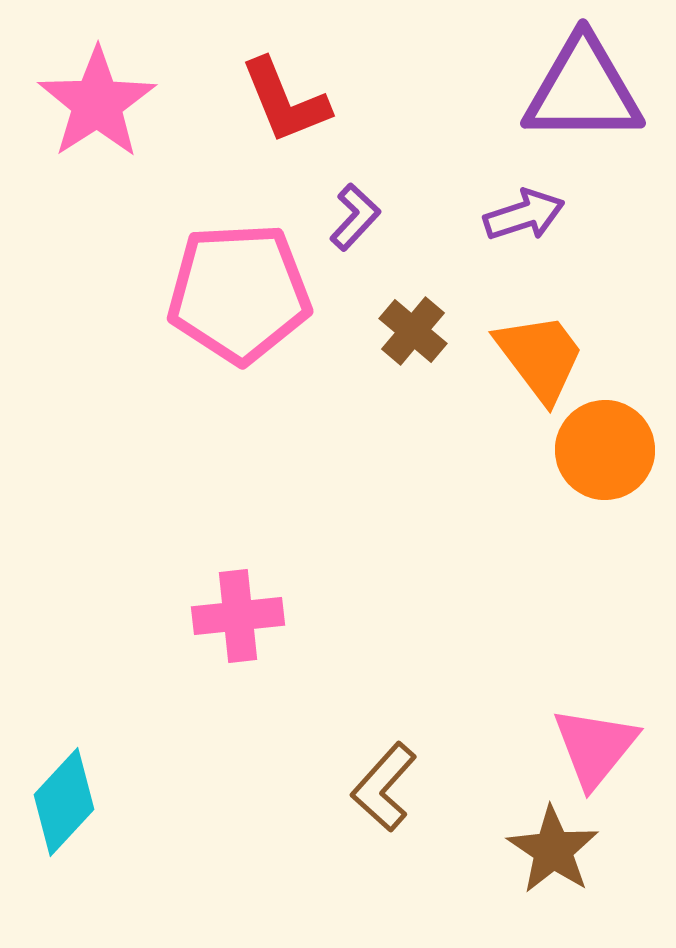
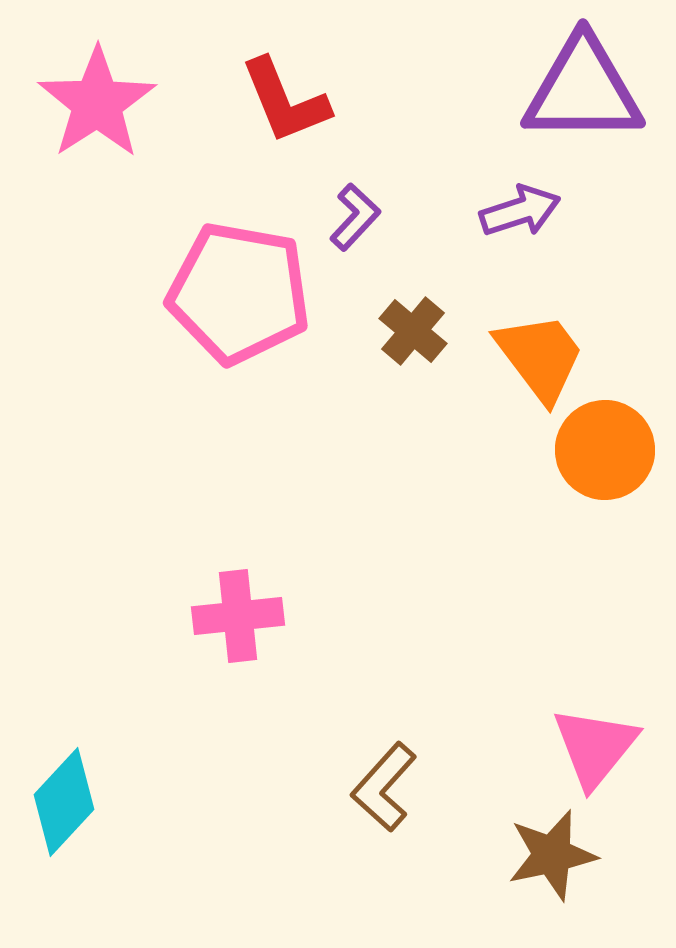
purple arrow: moved 4 px left, 4 px up
pink pentagon: rotated 13 degrees clockwise
brown star: moved 1 px left, 5 px down; rotated 26 degrees clockwise
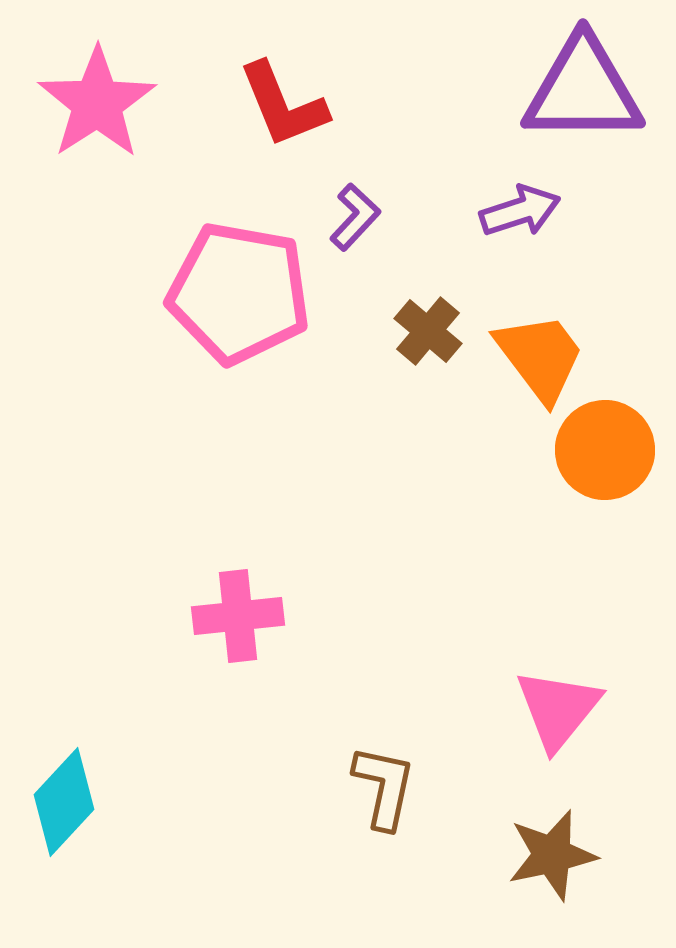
red L-shape: moved 2 px left, 4 px down
brown cross: moved 15 px right
pink triangle: moved 37 px left, 38 px up
brown L-shape: rotated 150 degrees clockwise
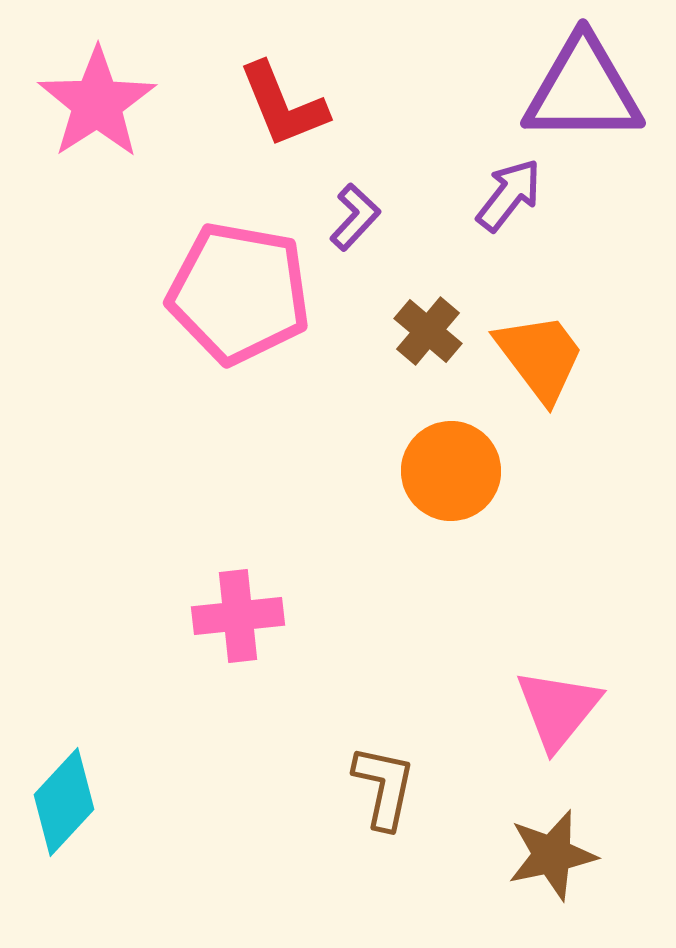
purple arrow: moved 11 px left, 16 px up; rotated 34 degrees counterclockwise
orange circle: moved 154 px left, 21 px down
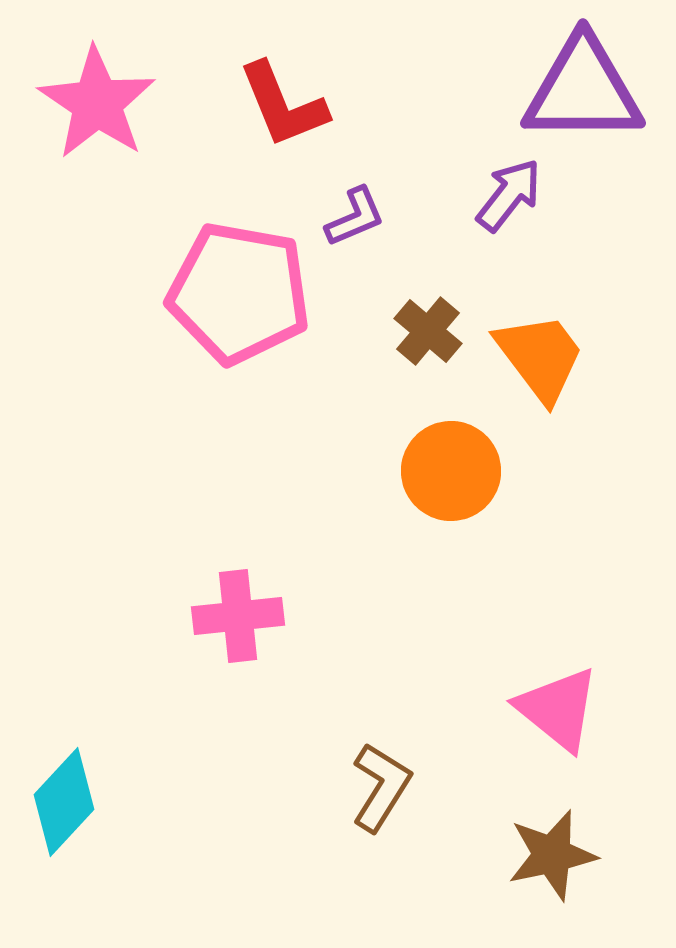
pink star: rotated 5 degrees counterclockwise
purple L-shape: rotated 24 degrees clockwise
pink triangle: rotated 30 degrees counterclockwise
brown L-shape: moved 3 px left; rotated 20 degrees clockwise
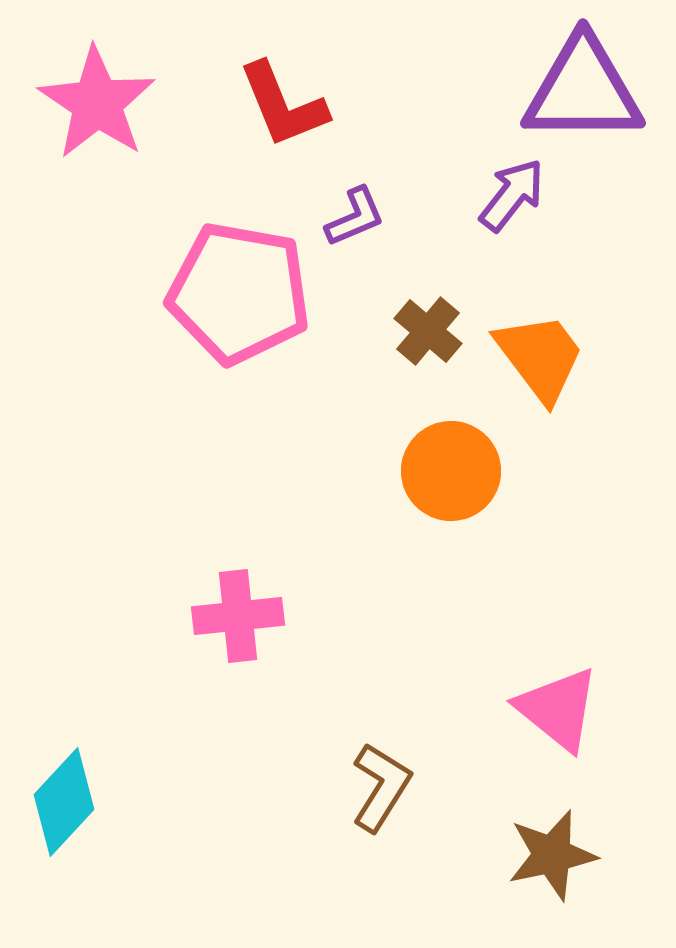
purple arrow: moved 3 px right
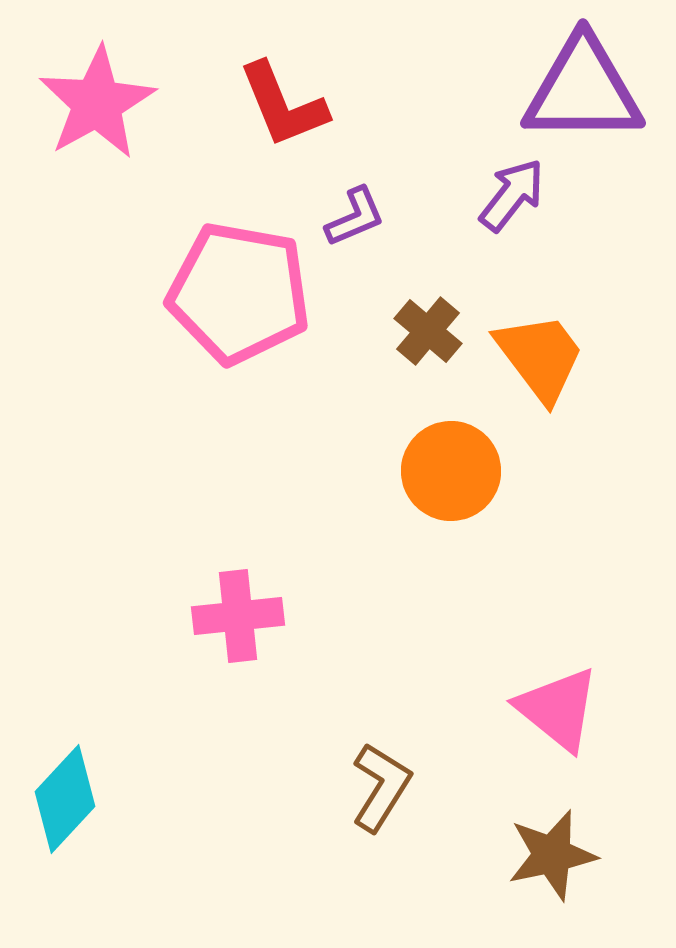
pink star: rotated 9 degrees clockwise
cyan diamond: moved 1 px right, 3 px up
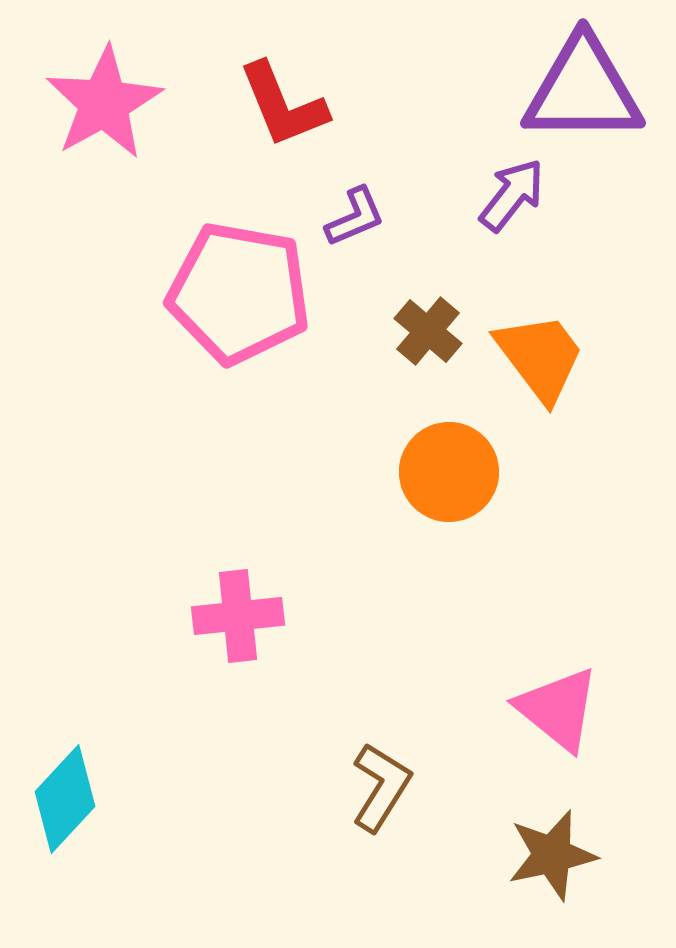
pink star: moved 7 px right
orange circle: moved 2 px left, 1 px down
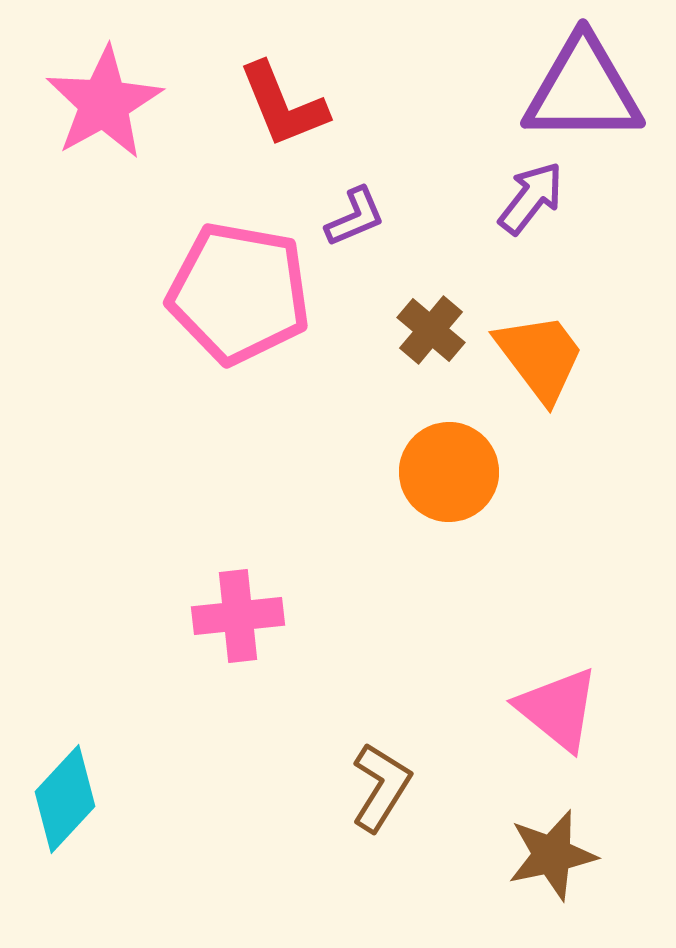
purple arrow: moved 19 px right, 3 px down
brown cross: moved 3 px right, 1 px up
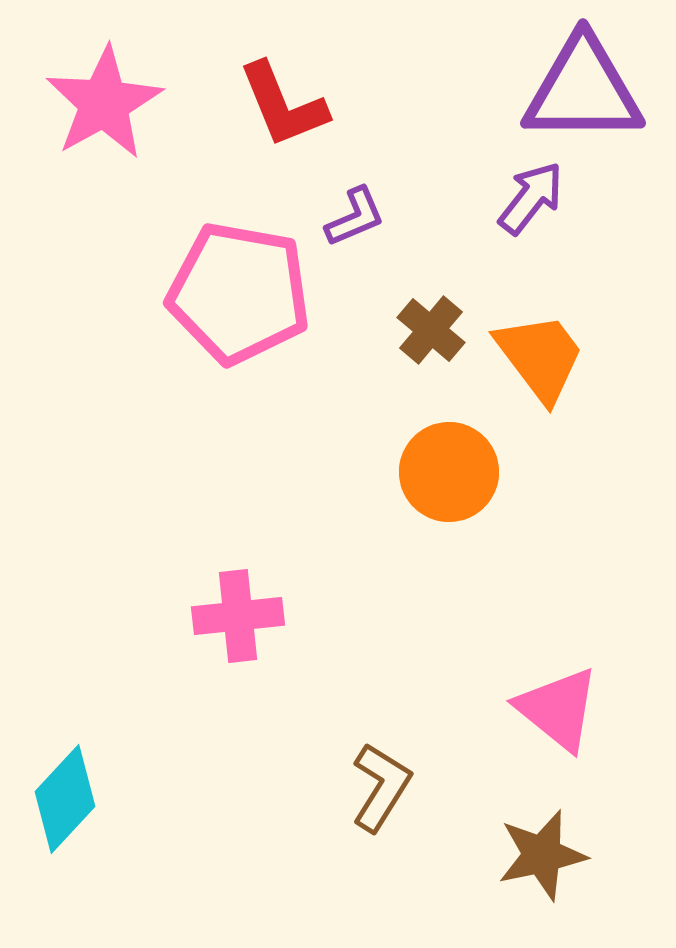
brown star: moved 10 px left
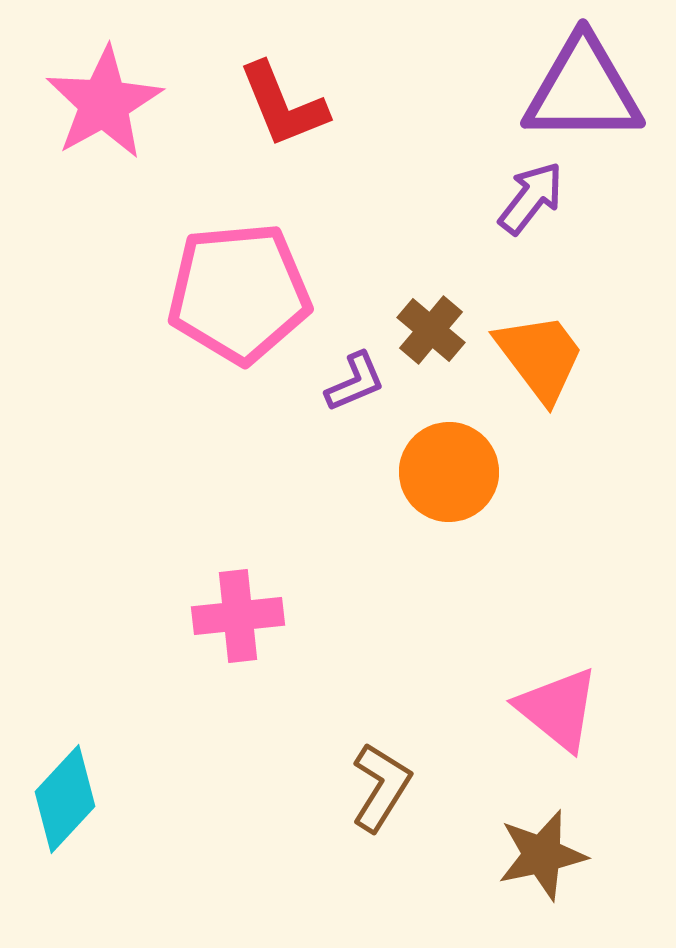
purple L-shape: moved 165 px down
pink pentagon: rotated 15 degrees counterclockwise
